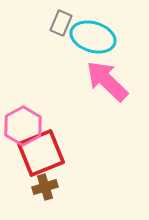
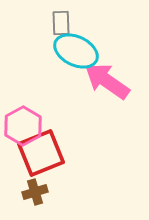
gray rectangle: rotated 25 degrees counterclockwise
cyan ellipse: moved 17 px left, 14 px down; rotated 9 degrees clockwise
pink arrow: rotated 9 degrees counterclockwise
brown cross: moved 10 px left, 5 px down
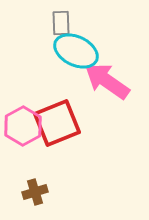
red square: moved 16 px right, 30 px up
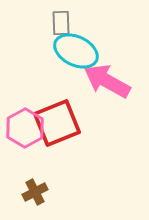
pink arrow: rotated 6 degrees counterclockwise
pink hexagon: moved 2 px right, 2 px down
brown cross: rotated 10 degrees counterclockwise
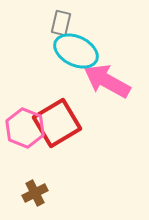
gray rectangle: rotated 15 degrees clockwise
red square: rotated 9 degrees counterclockwise
pink hexagon: rotated 9 degrees counterclockwise
brown cross: moved 1 px down
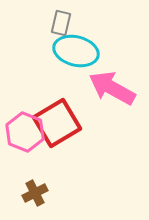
cyan ellipse: rotated 12 degrees counterclockwise
pink arrow: moved 5 px right, 7 px down
pink hexagon: moved 4 px down
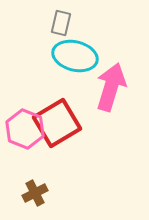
cyan ellipse: moved 1 px left, 5 px down
pink arrow: moved 1 px left, 1 px up; rotated 78 degrees clockwise
pink hexagon: moved 3 px up
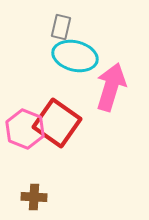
gray rectangle: moved 4 px down
red square: rotated 24 degrees counterclockwise
brown cross: moved 1 px left, 4 px down; rotated 30 degrees clockwise
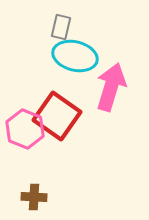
red square: moved 7 px up
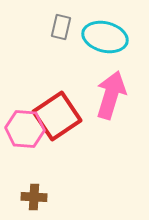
cyan ellipse: moved 30 px right, 19 px up
pink arrow: moved 8 px down
red square: rotated 21 degrees clockwise
pink hexagon: rotated 18 degrees counterclockwise
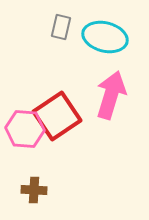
brown cross: moved 7 px up
